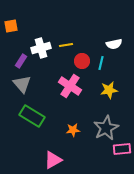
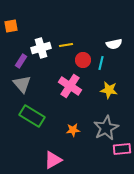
red circle: moved 1 px right, 1 px up
yellow star: rotated 18 degrees clockwise
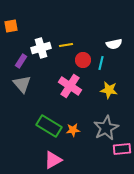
green rectangle: moved 17 px right, 10 px down
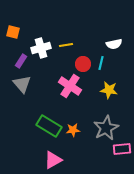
orange square: moved 2 px right, 6 px down; rotated 24 degrees clockwise
red circle: moved 4 px down
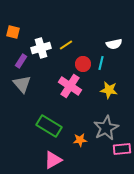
yellow line: rotated 24 degrees counterclockwise
orange star: moved 7 px right, 10 px down
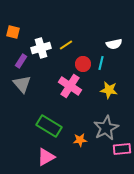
pink triangle: moved 7 px left, 3 px up
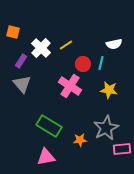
white cross: rotated 30 degrees counterclockwise
pink triangle: rotated 18 degrees clockwise
